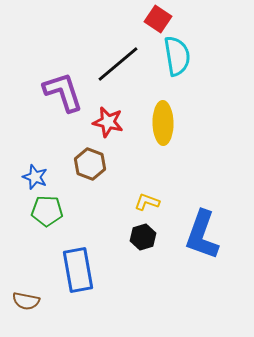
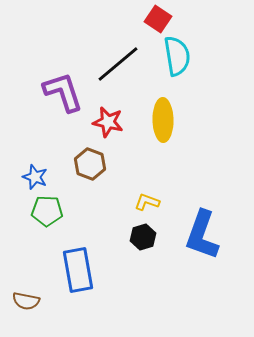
yellow ellipse: moved 3 px up
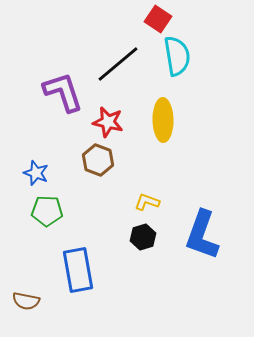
brown hexagon: moved 8 px right, 4 px up
blue star: moved 1 px right, 4 px up
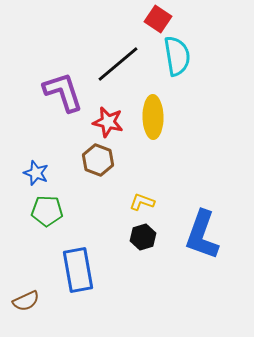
yellow ellipse: moved 10 px left, 3 px up
yellow L-shape: moved 5 px left
brown semicircle: rotated 36 degrees counterclockwise
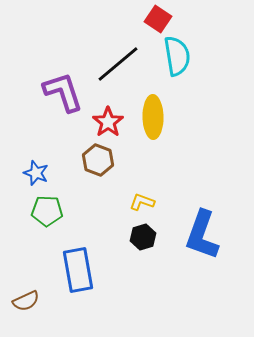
red star: rotated 24 degrees clockwise
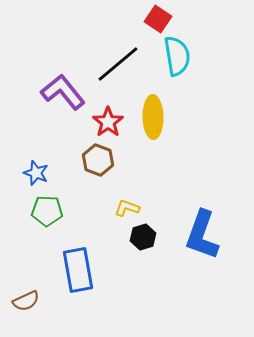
purple L-shape: rotated 21 degrees counterclockwise
yellow L-shape: moved 15 px left, 6 px down
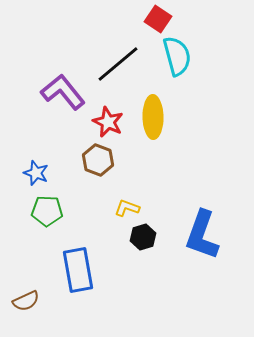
cyan semicircle: rotated 6 degrees counterclockwise
red star: rotated 12 degrees counterclockwise
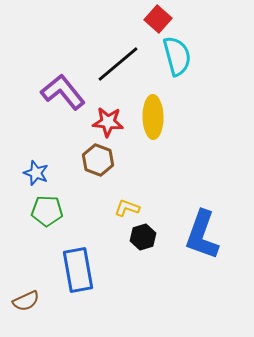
red square: rotated 8 degrees clockwise
red star: rotated 20 degrees counterclockwise
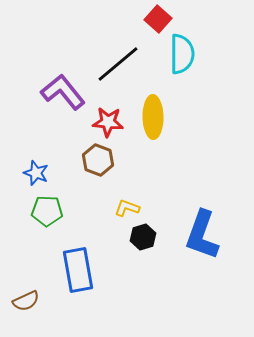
cyan semicircle: moved 5 px right, 2 px up; rotated 15 degrees clockwise
